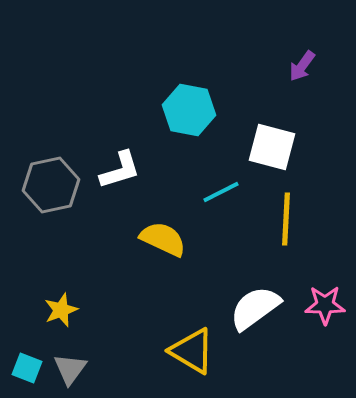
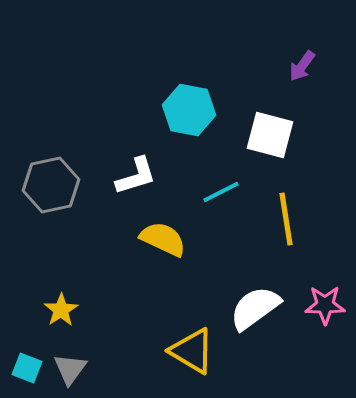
white square: moved 2 px left, 12 px up
white L-shape: moved 16 px right, 6 px down
yellow line: rotated 12 degrees counterclockwise
yellow star: rotated 12 degrees counterclockwise
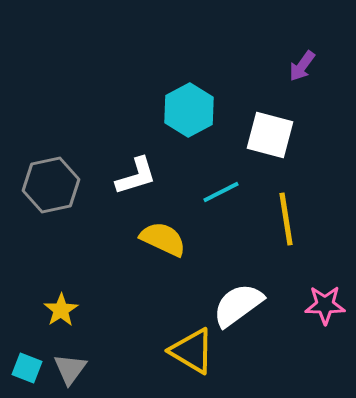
cyan hexagon: rotated 21 degrees clockwise
white semicircle: moved 17 px left, 3 px up
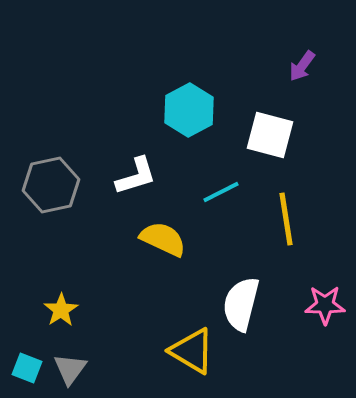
white semicircle: moved 3 px right, 1 px up; rotated 40 degrees counterclockwise
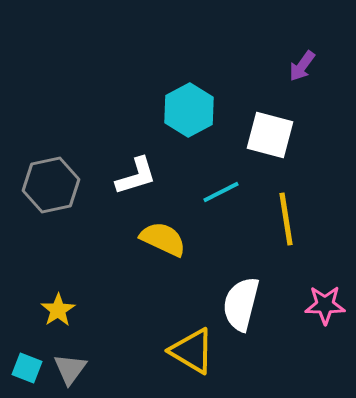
yellow star: moved 3 px left
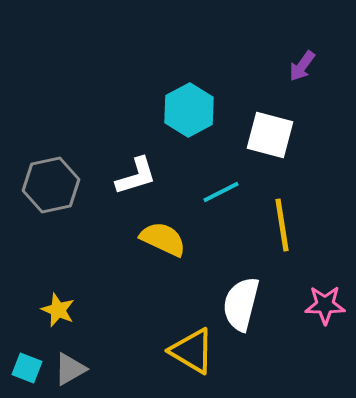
yellow line: moved 4 px left, 6 px down
yellow star: rotated 16 degrees counterclockwise
gray triangle: rotated 24 degrees clockwise
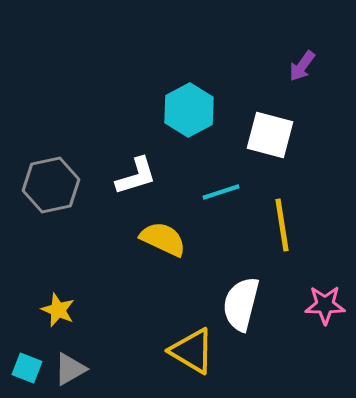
cyan line: rotated 9 degrees clockwise
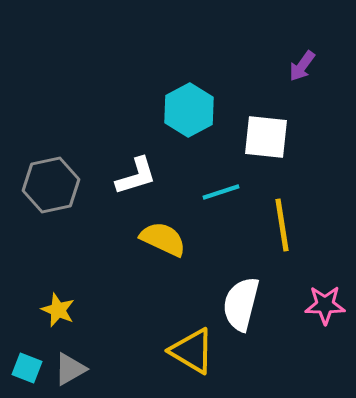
white square: moved 4 px left, 2 px down; rotated 9 degrees counterclockwise
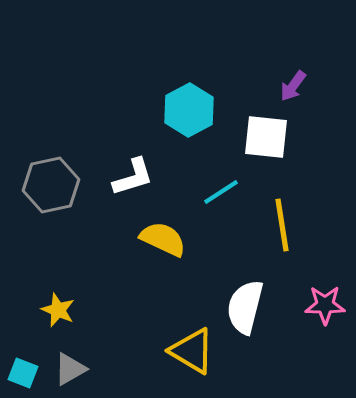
purple arrow: moved 9 px left, 20 px down
white L-shape: moved 3 px left, 1 px down
cyan line: rotated 15 degrees counterclockwise
white semicircle: moved 4 px right, 3 px down
cyan square: moved 4 px left, 5 px down
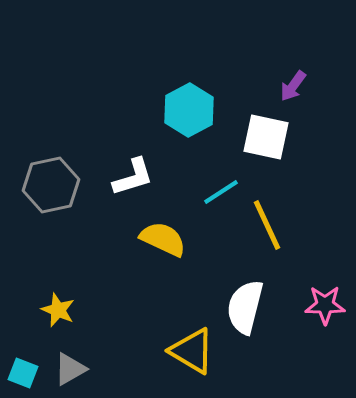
white square: rotated 6 degrees clockwise
yellow line: moved 15 px left; rotated 16 degrees counterclockwise
